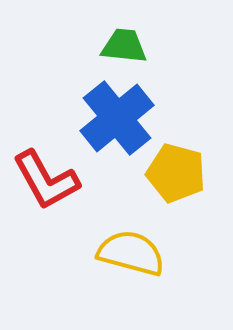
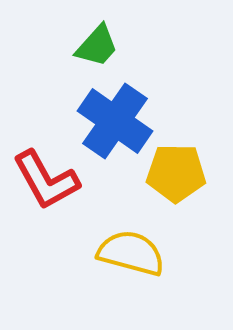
green trapezoid: moved 27 px left; rotated 126 degrees clockwise
blue cross: moved 2 px left, 3 px down; rotated 16 degrees counterclockwise
yellow pentagon: rotated 14 degrees counterclockwise
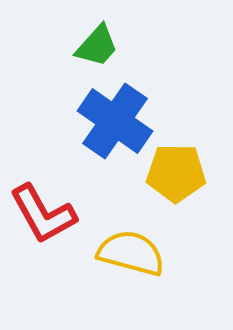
red L-shape: moved 3 px left, 34 px down
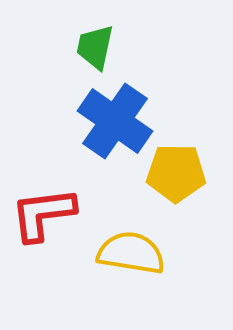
green trapezoid: moved 2 px left, 1 px down; rotated 150 degrees clockwise
red L-shape: rotated 112 degrees clockwise
yellow semicircle: rotated 6 degrees counterclockwise
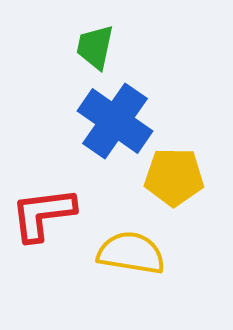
yellow pentagon: moved 2 px left, 4 px down
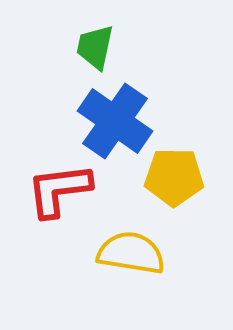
red L-shape: moved 16 px right, 24 px up
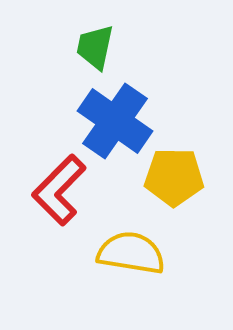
red L-shape: rotated 38 degrees counterclockwise
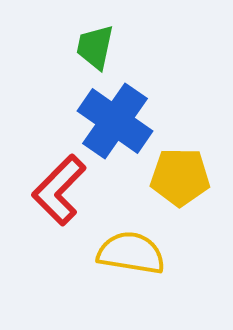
yellow pentagon: moved 6 px right
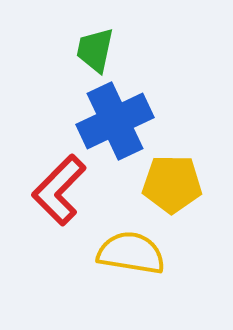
green trapezoid: moved 3 px down
blue cross: rotated 30 degrees clockwise
yellow pentagon: moved 8 px left, 7 px down
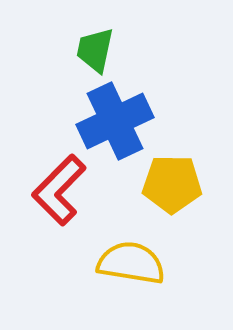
yellow semicircle: moved 10 px down
